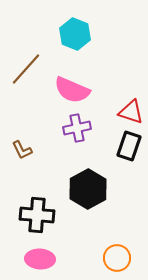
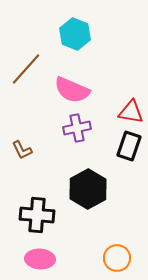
red triangle: rotated 8 degrees counterclockwise
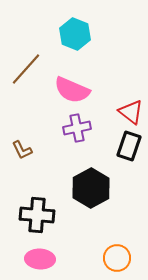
red triangle: rotated 28 degrees clockwise
black hexagon: moved 3 px right, 1 px up
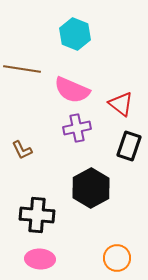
brown line: moved 4 px left; rotated 57 degrees clockwise
red triangle: moved 10 px left, 8 px up
